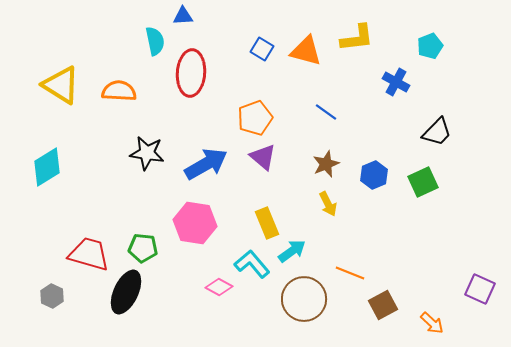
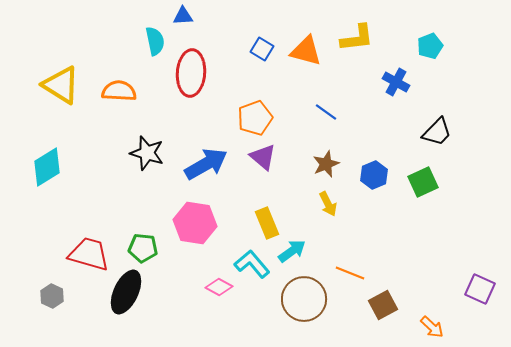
black star: rotated 8 degrees clockwise
orange arrow: moved 4 px down
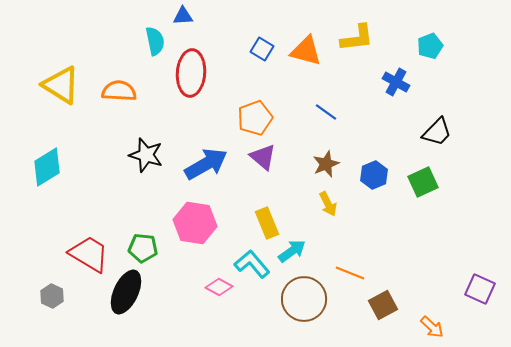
black star: moved 1 px left, 2 px down
red trapezoid: rotated 15 degrees clockwise
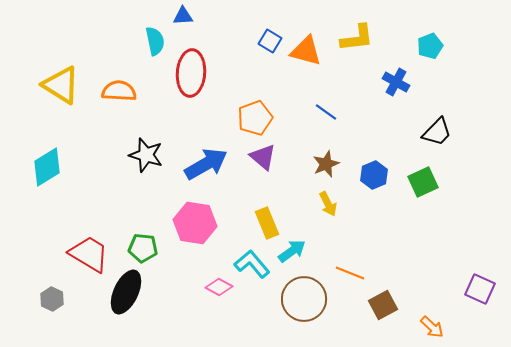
blue square: moved 8 px right, 8 px up
gray hexagon: moved 3 px down
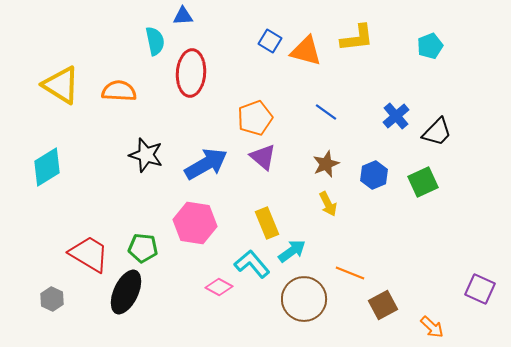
blue cross: moved 34 px down; rotated 20 degrees clockwise
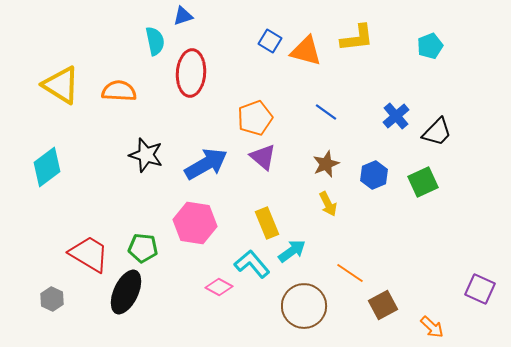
blue triangle: rotated 15 degrees counterclockwise
cyan diamond: rotated 6 degrees counterclockwise
orange line: rotated 12 degrees clockwise
brown circle: moved 7 px down
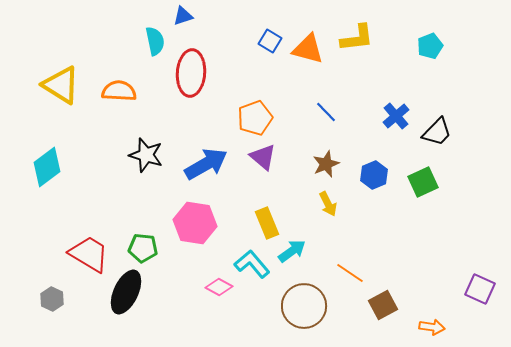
orange triangle: moved 2 px right, 2 px up
blue line: rotated 10 degrees clockwise
orange arrow: rotated 35 degrees counterclockwise
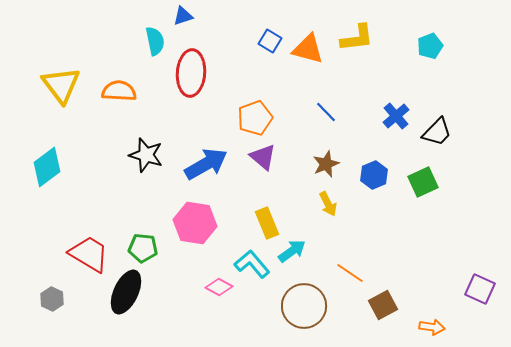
yellow triangle: rotated 21 degrees clockwise
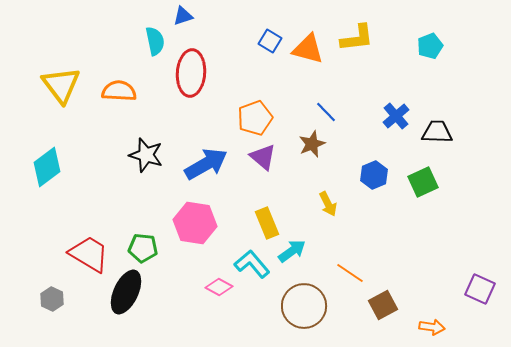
black trapezoid: rotated 132 degrees counterclockwise
brown star: moved 14 px left, 20 px up
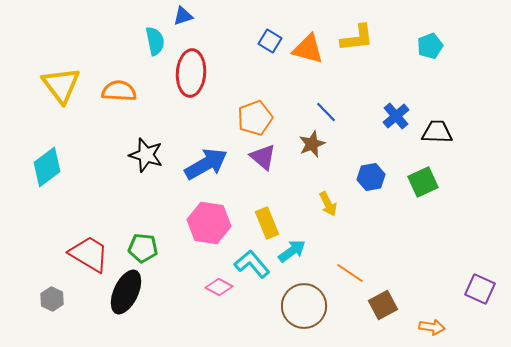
blue hexagon: moved 3 px left, 2 px down; rotated 12 degrees clockwise
pink hexagon: moved 14 px right
